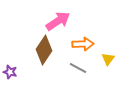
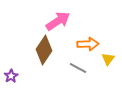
orange arrow: moved 5 px right
purple star: moved 1 px right, 4 px down; rotated 24 degrees clockwise
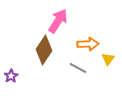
pink arrow: rotated 25 degrees counterclockwise
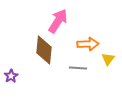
brown diamond: rotated 28 degrees counterclockwise
gray line: rotated 24 degrees counterclockwise
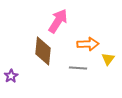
brown diamond: moved 1 px left, 1 px down
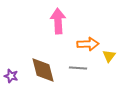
pink arrow: rotated 35 degrees counterclockwise
brown diamond: moved 19 px down; rotated 20 degrees counterclockwise
yellow triangle: moved 1 px right, 3 px up
purple star: rotated 24 degrees counterclockwise
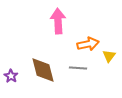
orange arrow: rotated 10 degrees counterclockwise
purple star: rotated 16 degrees clockwise
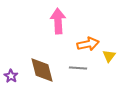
brown diamond: moved 1 px left
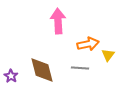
yellow triangle: moved 1 px left, 1 px up
gray line: moved 2 px right
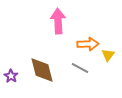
orange arrow: rotated 10 degrees clockwise
gray line: rotated 24 degrees clockwise
